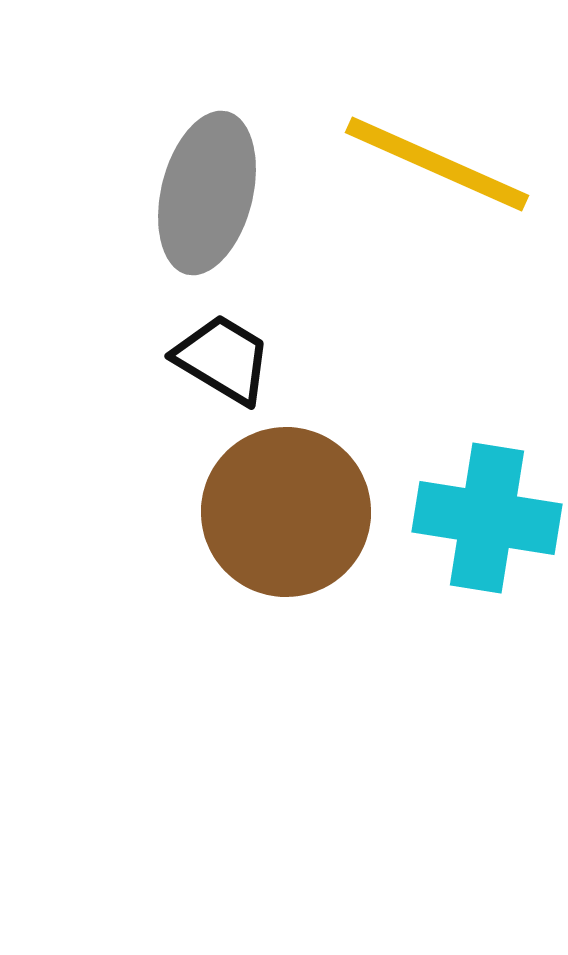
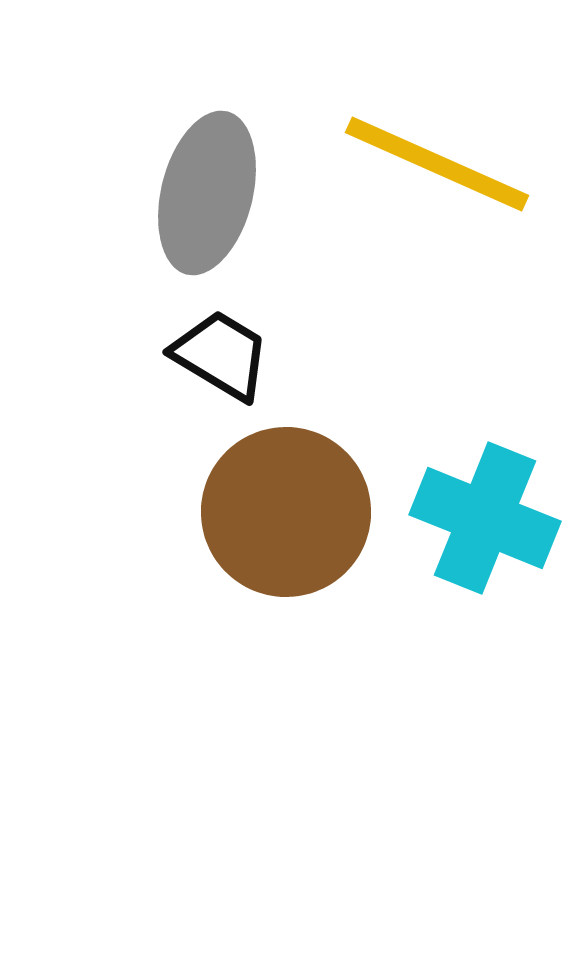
black trapezoid: moved 2 px left, 4 px up
cyan cross: moved 2 px left; rotated 13 degrees clockwise
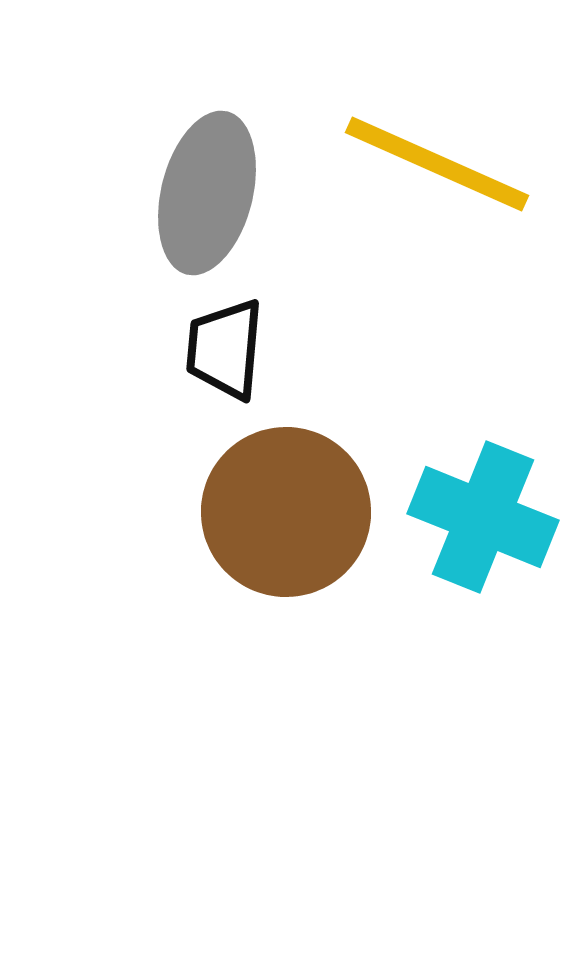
black trapezoid: moved 4 px right, 6 px up; rotated 116 degrees counterclockwise
cyan cross: moved 2 px left, 1 px up
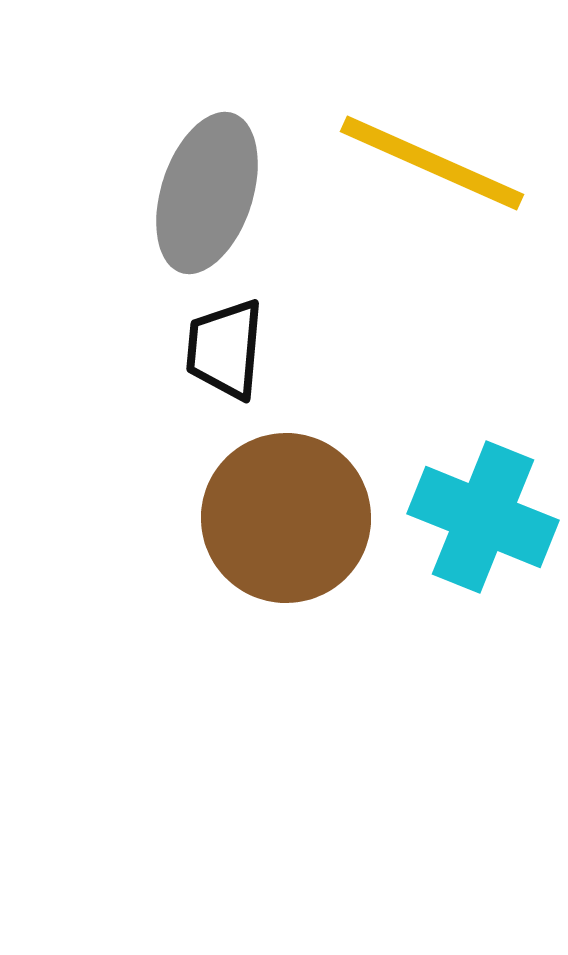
yellow line: moved 5 px left, 1 px up
gray ellipse: rotated 4 degrees clockwise
brown circle: moved 6 px down
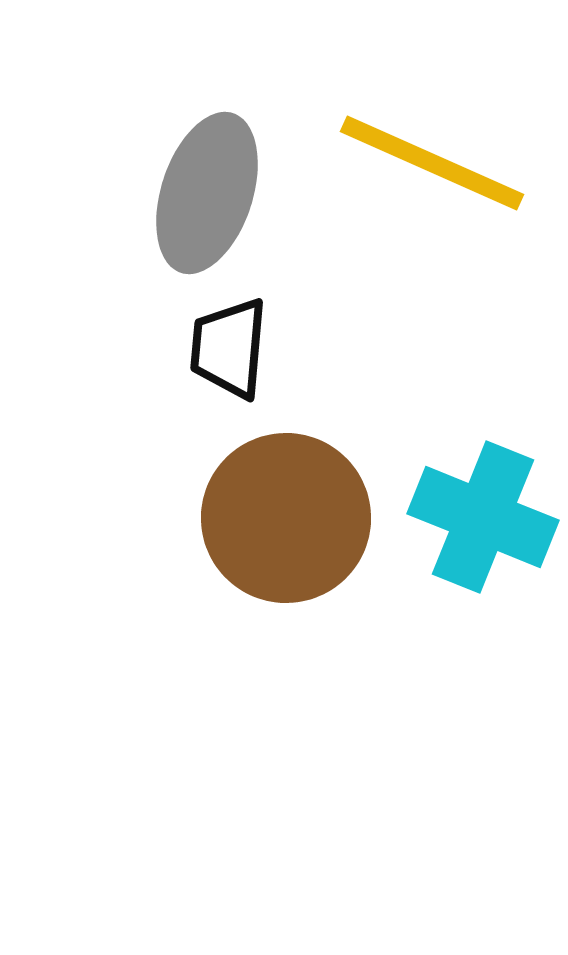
black trapezoid: moved 4 px right, 1 px up
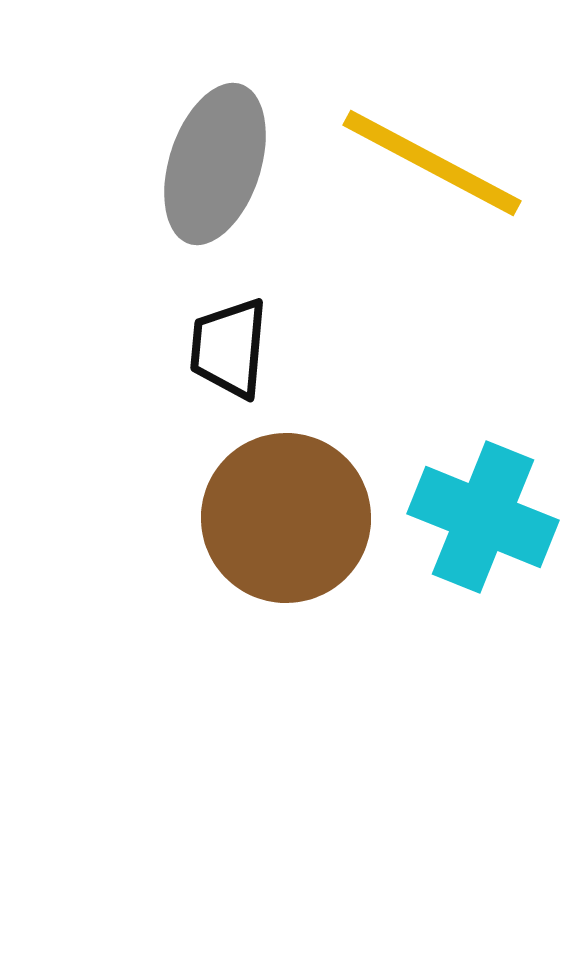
yellow line: rotated 4 degrees clockwise
gray ellipse: moved 8 px right, 29 px up
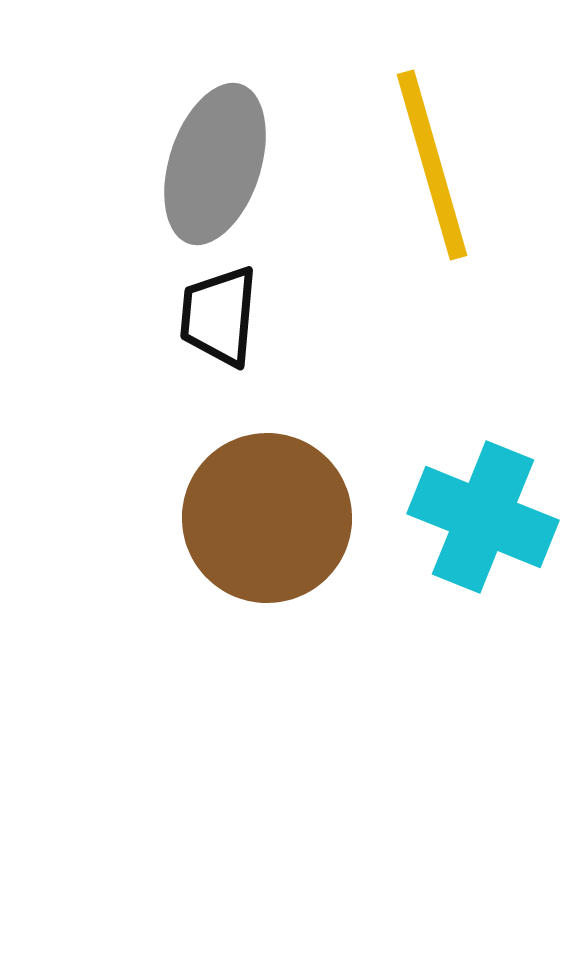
yellow line: moved 2 px down; rotated 46 degrees clockwise
black trapezoid: moved 10 px left, 32 px up
brown circle: moved 19 px left
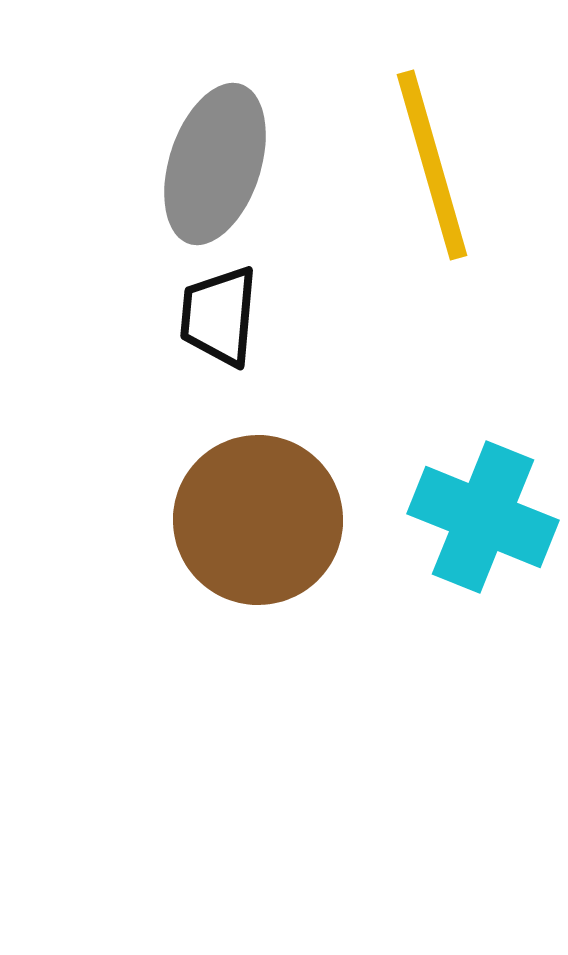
brown circle: moved 9 px left, 2 px down
